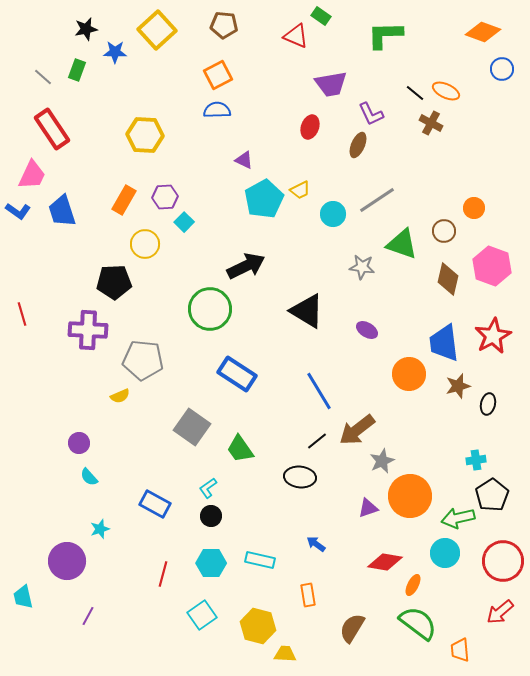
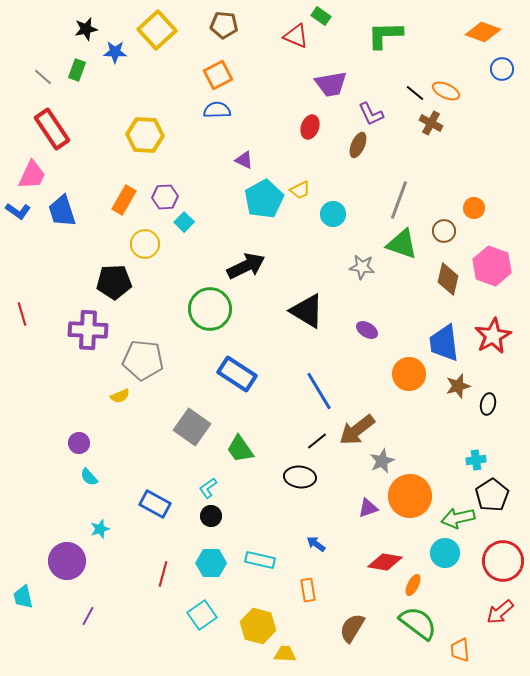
gray line at (377, 200): moved 22 px right; rotated 36 degrees counterclockwise
orange rectangle at (308, 595): moved 5 px up
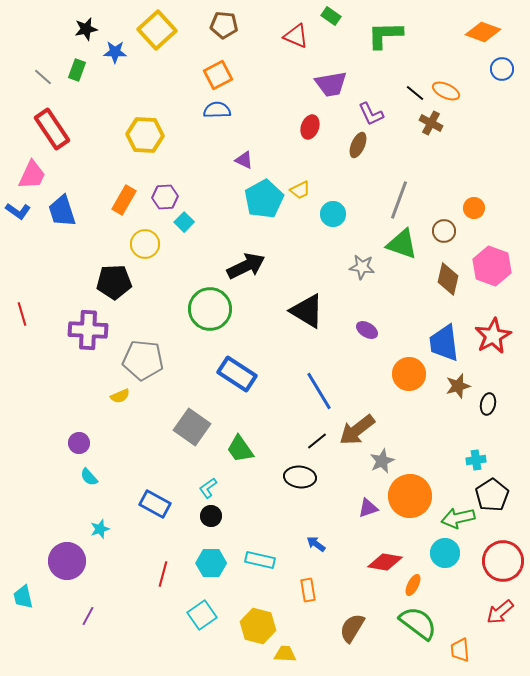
green rectangle at (321, 16): moved 10 px right
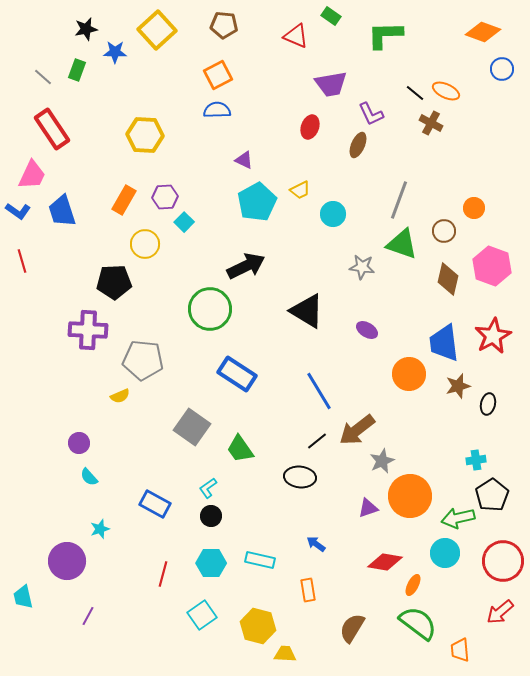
cyan pentagon at (264, 199): moved 7 px left, 3 px down
red line at (22, 314): moved 53 px up
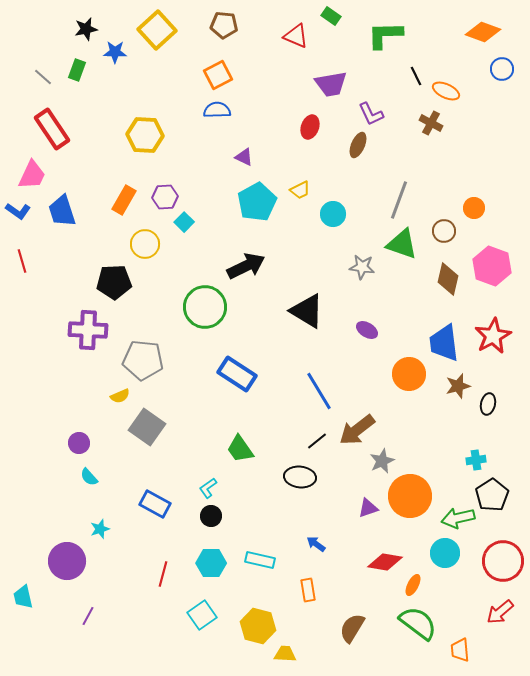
black line at (415, 93): moved 1 px right, 17 px up; rotated 24 degrees clockwise
purple triangle at (244, 160): moved 3 px up
green circle at (210, 309): moved 5 px left, 2 px up
gray square at (192, 427): moved 45 px left
